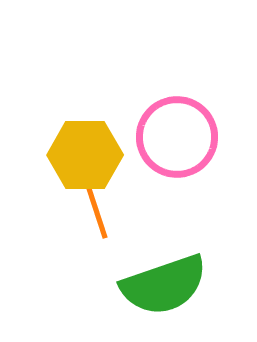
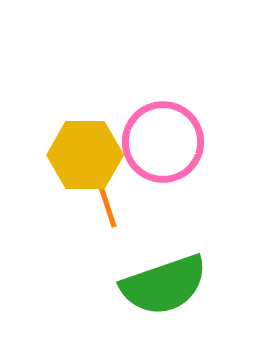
pink circle: moved 14 px left, 5 px down
orange line: moved 9 px right, 11 px up
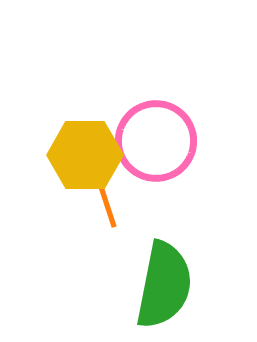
pink circle: moved 7 px left, 1 px up
green semicircle: rotated 60 degrees counterclockwise
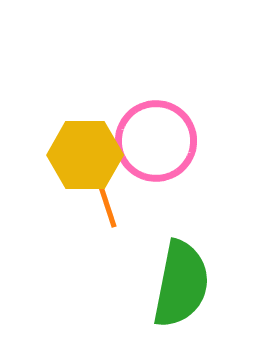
green semicircle: moved 17 px right, 1 px up
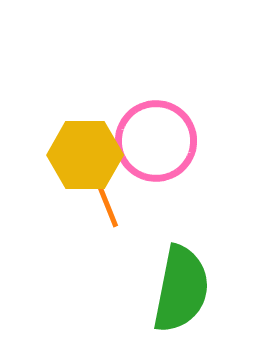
orange line: rotated 4 degrees counterclockwise
green semicircle: moved 5 px down
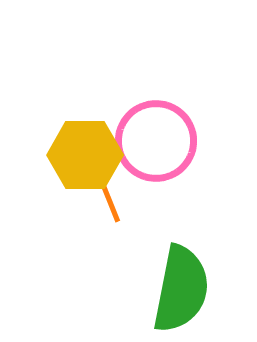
orange line: moved 2 px right, 5 px up
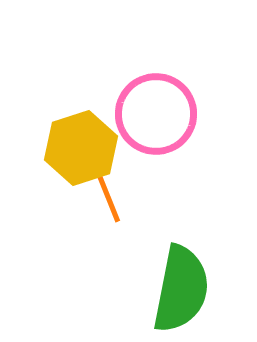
pink circle: moved 27 px up
yellow hexagon: moved 4 px left, 7 px up; rotated 18 degrees counterclockwise
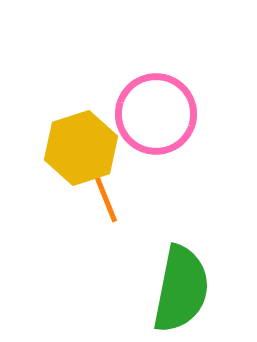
orange line: moved 3 px left
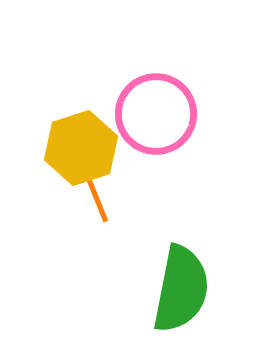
orange line: moved 9 px left
